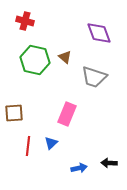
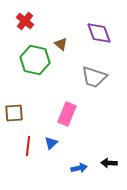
red cross: rotated 24 degrees clockwise
brown triangle: moved 4 px left, 13 px up
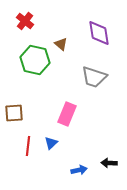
purple diamond: rotated 12 degrees clockwise
blue arrow: moved 2 px down
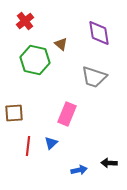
red cross: rotated 12 degrees clockwise
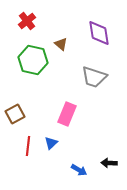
red cross: moved 2 px right
green hexagon: moved 2 px left
brown square: moved 1 px right, 1 px down; rotated 24 degrees counterclockwise
blue arrow: rotated 42 degrees clockwise
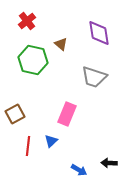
blue triangle: moved 2 px up
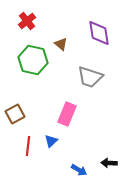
gray trapezoid: moved 4 px left
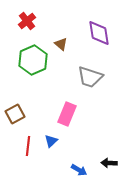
green hexagon: rotated 24 degrees clockwise
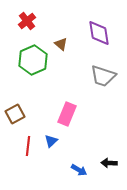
gray trapezoid: moved 13 px right, 1 px up
